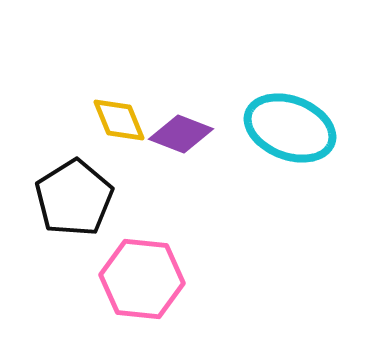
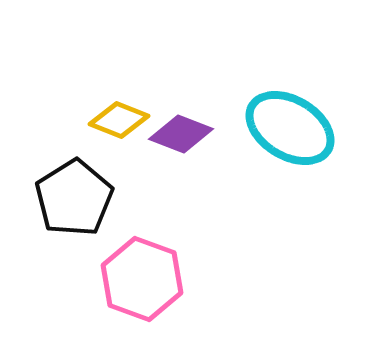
yellow diamond: rotated 46 degrees counterclockwise
cyan ellipse: rotated 10 degrees clockwise
pink hexagon: rotated 14 degrees clockwise
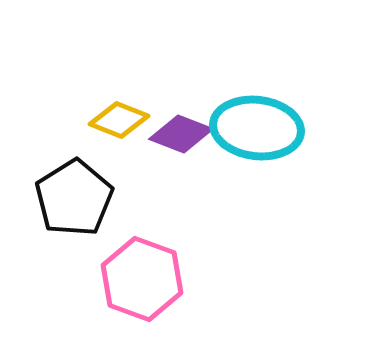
cyan ellipse: moved 33 px left; rotated 24 degrees counterclockwise
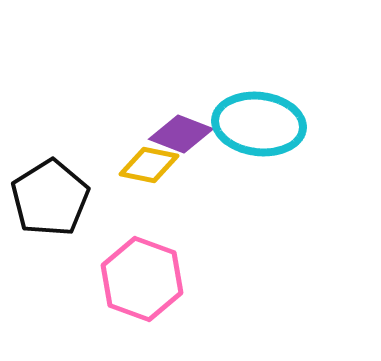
yellow diamond: moved 30 px right, 45 px down; rotated 10 degrees counterclockwise
cyan ellipse: moved 2 px right, 4 px up
black pentagon: moved 24 px left
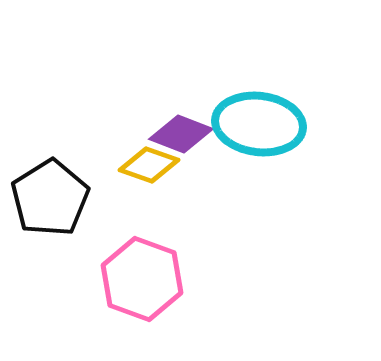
yellow diamond: rotated 8 degrees clockwise
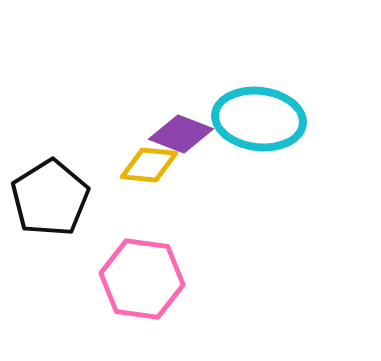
cyan ellipse: moved 5 px up
yellow diamond: rotated 14 degrees counterclockwise
pink hexagon: rotated 12 degrees counterclockwise
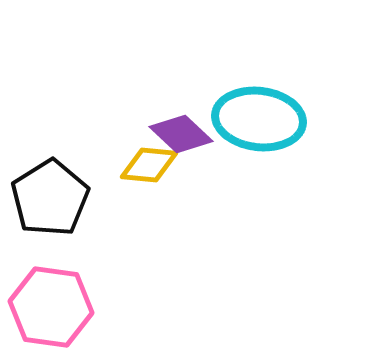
purple diamond: rotated 22 degrees clockwise
pink hexagon: moved 91 px left, 28 px down
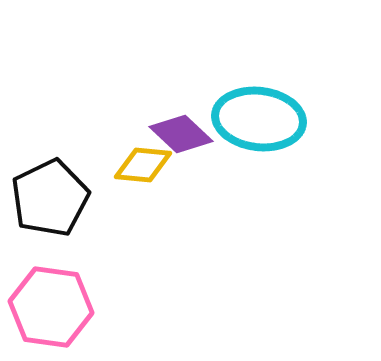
yellow diamond: moved 6 px left
black pentagon: rotated 6 degrees clockwise
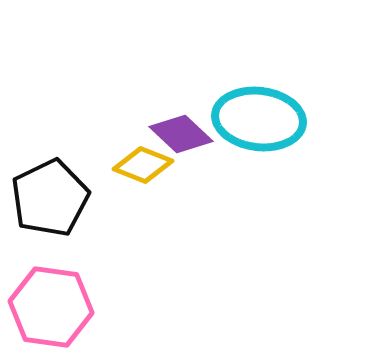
yellow diamond: rotated 16 degrees clockwise
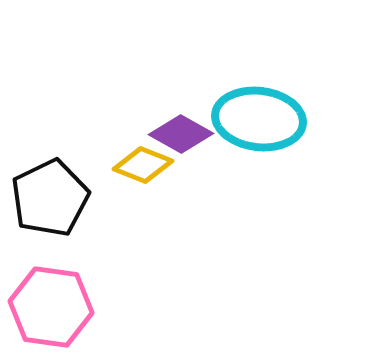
purple diamond: rotated 14 degrees counterclockwise
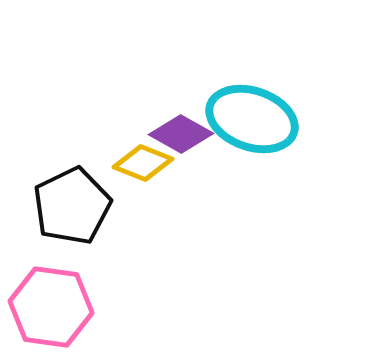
cyan ellipse: moved 7 px left; rotated 12 degrees clockwise
yellow diamond: moved 2 px up
black pentagon: moved 22 px right, 8 px down
